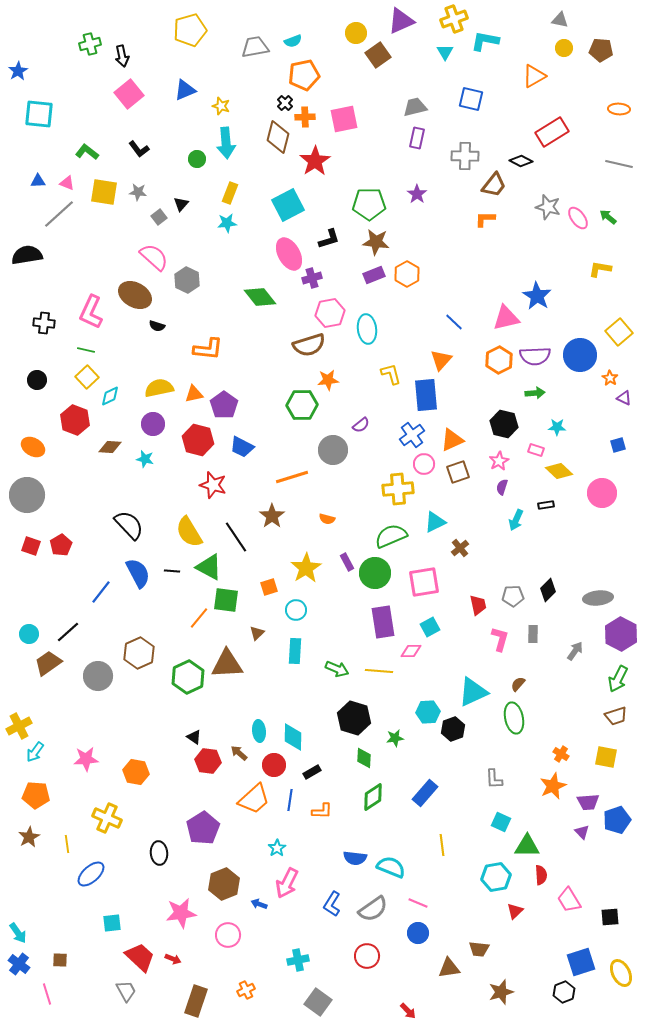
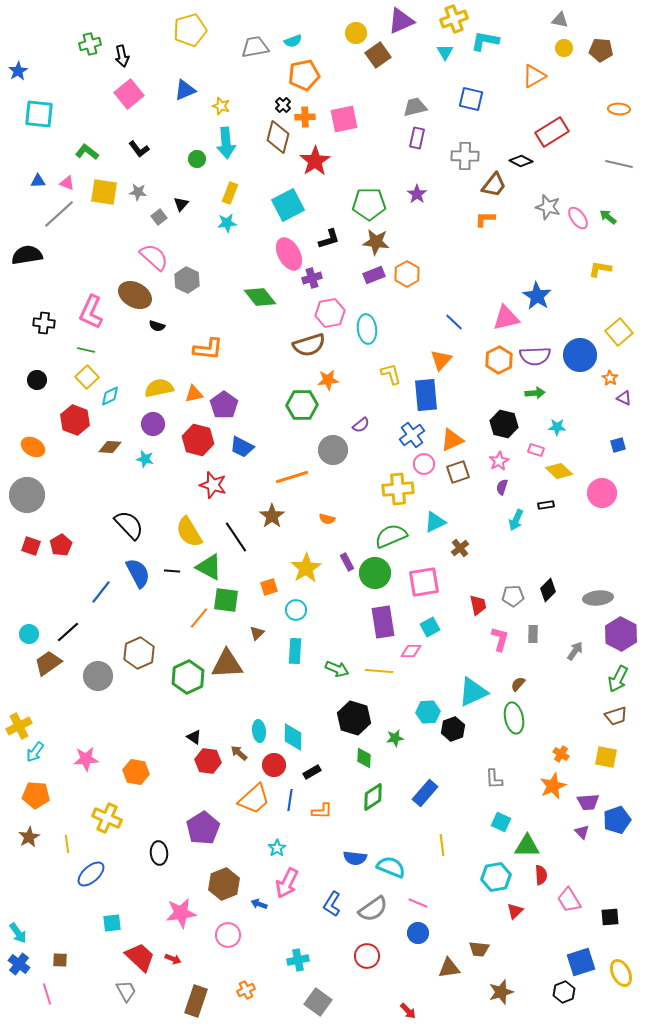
black cross at (285, 103): moved 2 px left, 2 px down
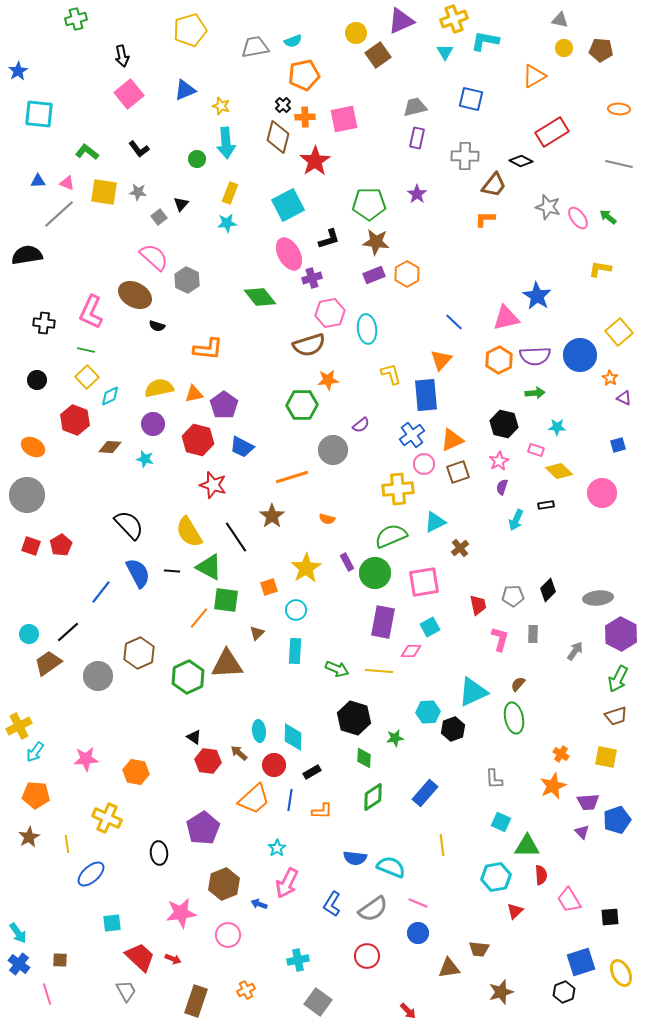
green cross at (90, 44): moved 14 px left, 25 px up
purple rectangle at (383, 622): rotated 20 degrees clockwise
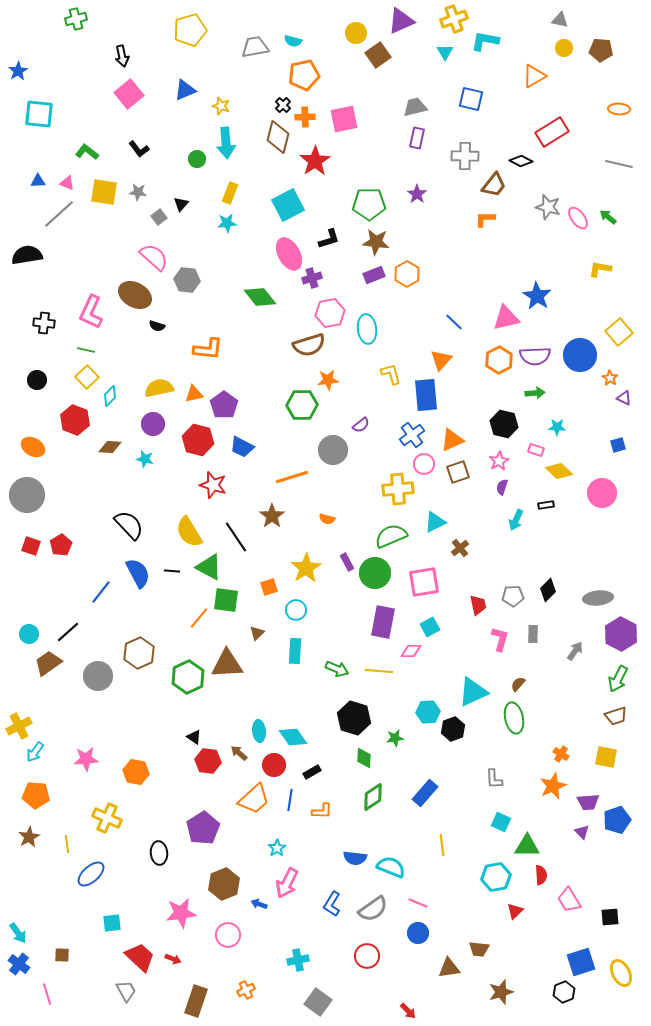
cyan semicircle at (293, 41): rotated 36 degrees clockwise
gray hexagon at (187, 280): rotated 20 degrees counterclockwise
cyan diamond at (110, 396): rotated 20 degrees counterclockwise
cyan diamond at (293, 737): rotated 36 degrees counterclockwise
brown square at (60, 960): moved 2 px right, 5 px up
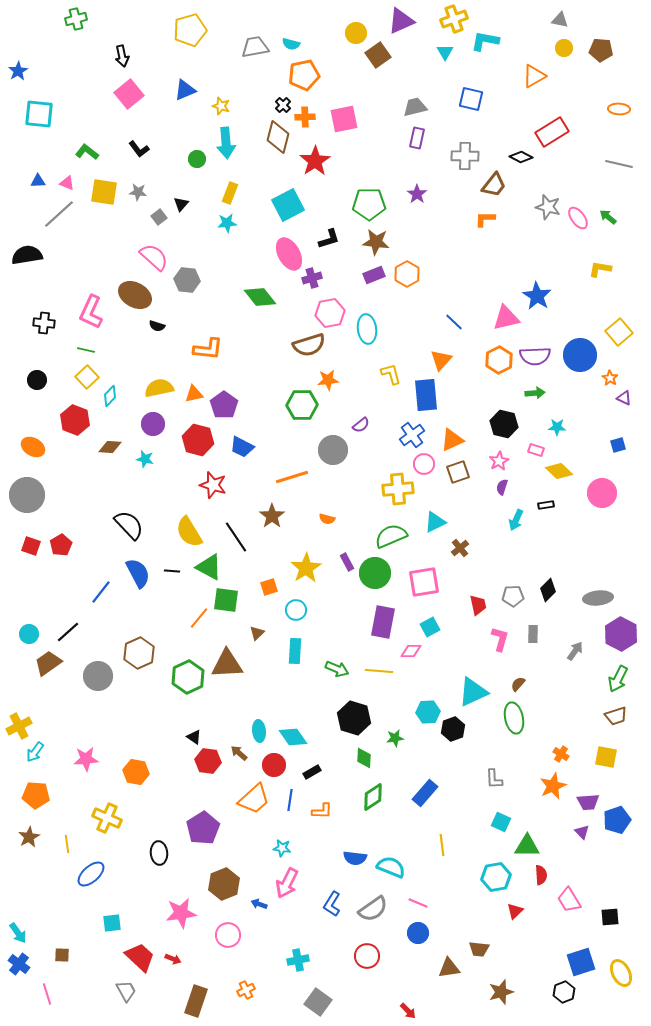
cyan semicircle at (293, 41): moved 2 px left, 3 px down
black diamond at (521, 161): moved 4 px up
cyan star at (277, 848): moved 5 px right; rotated 30 degrees counterclockwise
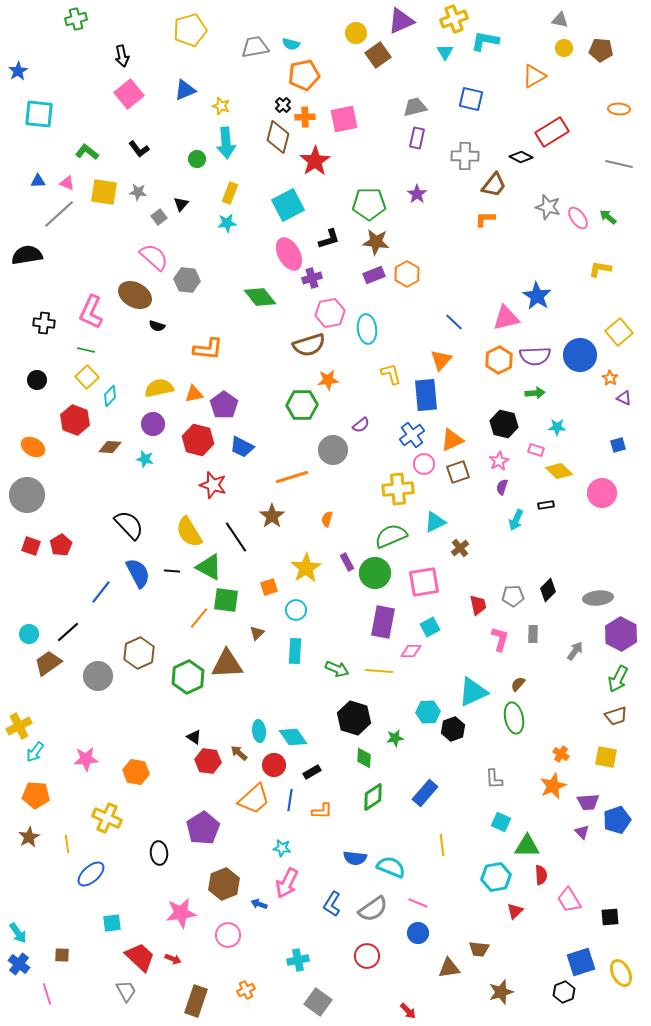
orange semicircle at (327, 519): rotated 91 degrees clockwise
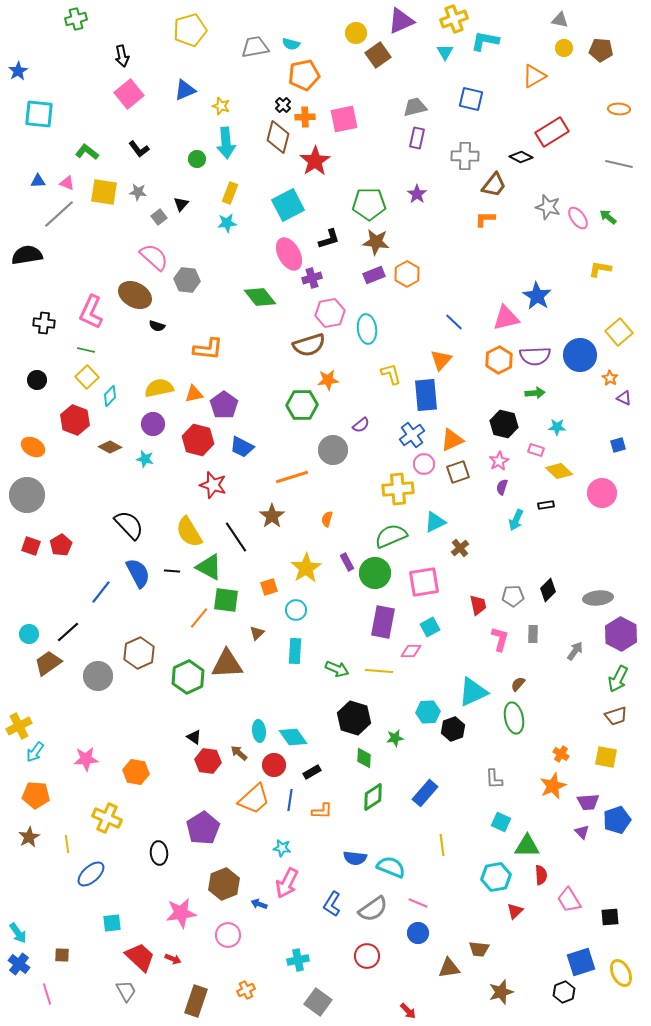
brown diamond at (110, 447): rotated 25 degrees clockwise
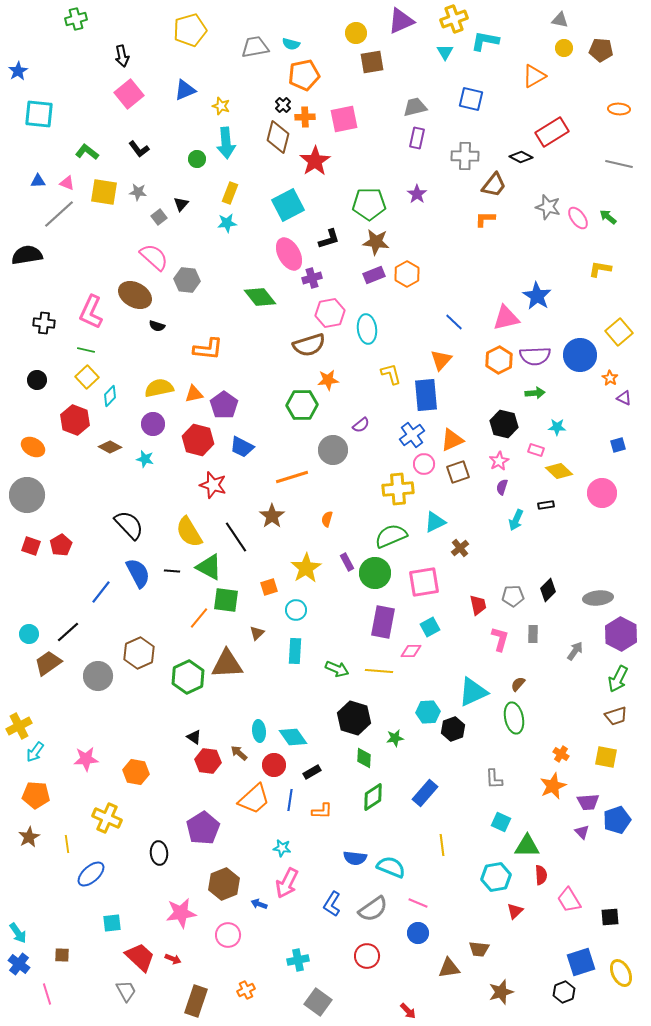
brown square at (378, 55): moved 6 px left, 7 px down; rotated 25 degrees clockwise
